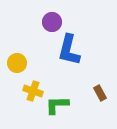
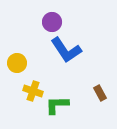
blue L-shape: moved 3 px left; rotated 48 degrees counterclockwise
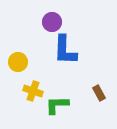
blue L-shape: moved 1 px left; rotated 36 degrees clockwise
yellow circle: moved 1 px right, 1 px up
brown rectangle: moved 1 px left
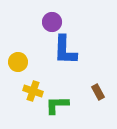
brown rectangle: moved 1 px left, 1 px up
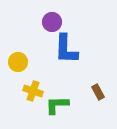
blue L-shape: moved 1 px right, 1 px up
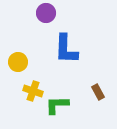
purple circle: moved 6 px left, 9 px up
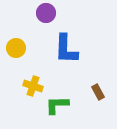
yellow circle: moved 2 px left, 14 px up
yellow cross: moved 5 px up
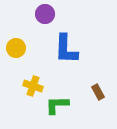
purple circle: moved 1 px left, 1 px down
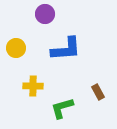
blue L-shape: rotated 96 degrees counterclockwise
yellow cross: rotated 18 degrees counterclockwise
green L-shape: moved 5 px right, 3 px down; rotated 15 degrees counterclockwise
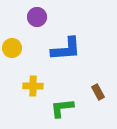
purple circle: moved 8 px left, 3 px down
yellow circle: moved 4 px left
green L-shape: rotated 10 degrees clockwise
